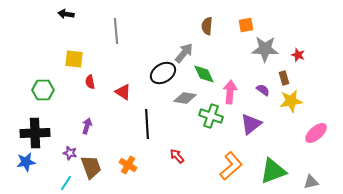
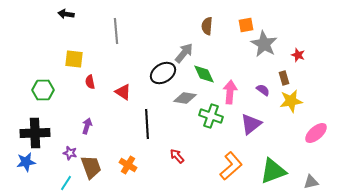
gray star: moved 1 px left, 5 px up; rotated 28 degrees clockwise
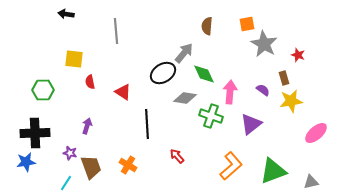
orange square: moved 1 px right, 1 px up
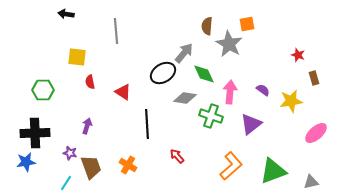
gray star: moved 35 px left
yellow square: moved 3 px right, 2 px up
brown rectangle: moved 30 px right
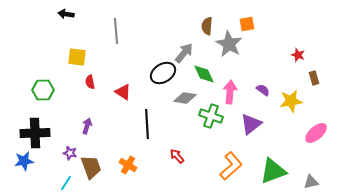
blue star: moved 2 px left, 1 px up
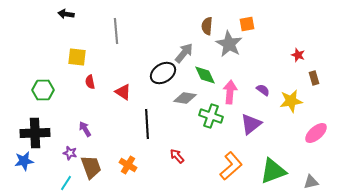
green diamond: moved 1 px right, 1 px down
purple arrow: moved 2 px left, 3 px down; rotated 49 degrees counterclockwise
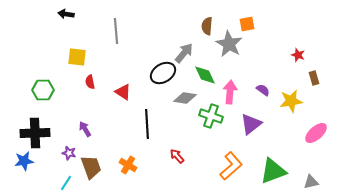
purple star: moved 1 px left
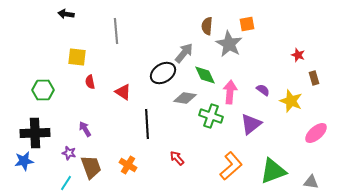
yellow star: rotated 30 degrees clockwise
red arrow: moved 2 px down
gray triangle: rotated 21 degrees clockwise
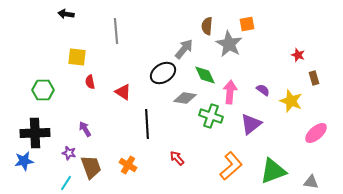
gray arrow: moved 4 px up
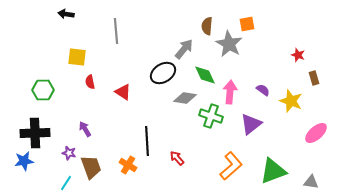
black line: moved 17 px down
